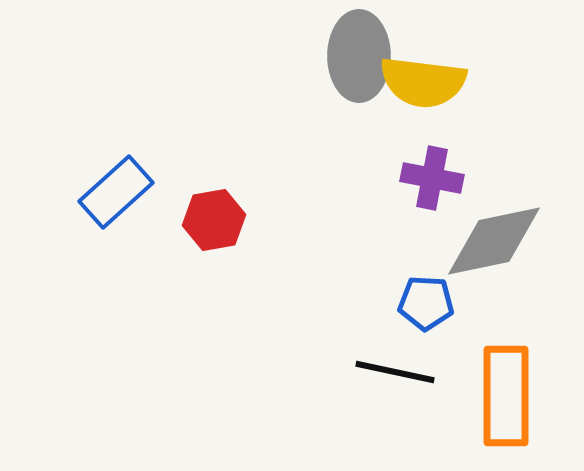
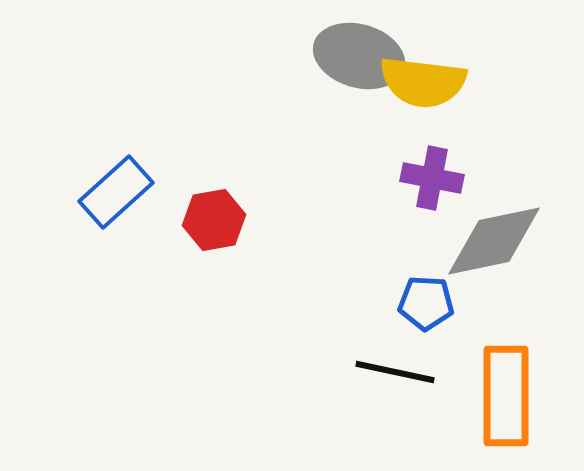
gray ellipse: rotated 74 degrees counterclockwise
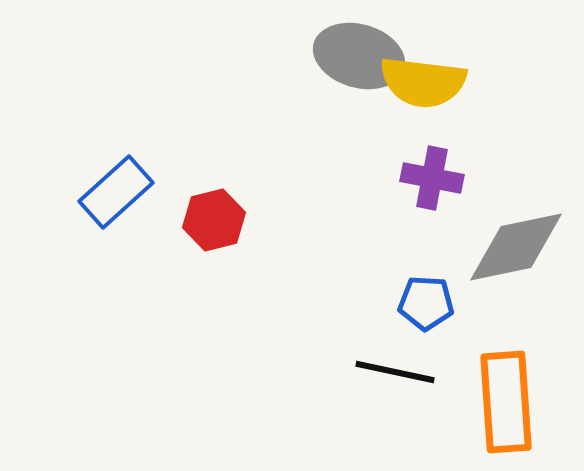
red hexagon: rotated 4 degrees counterclockwise
gray diamond: moved 22 px right, 6 px down
orange rectangle: moved 6 px down; rotated 4 degrees counterclockwise
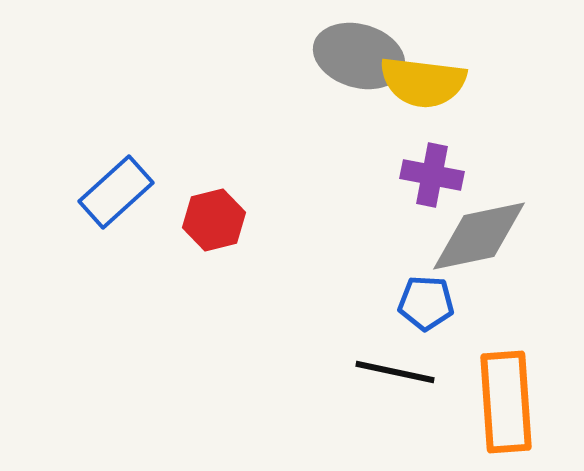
purple cross: moved 3 px up
gray diamond: moved 37 px left, 11 px up
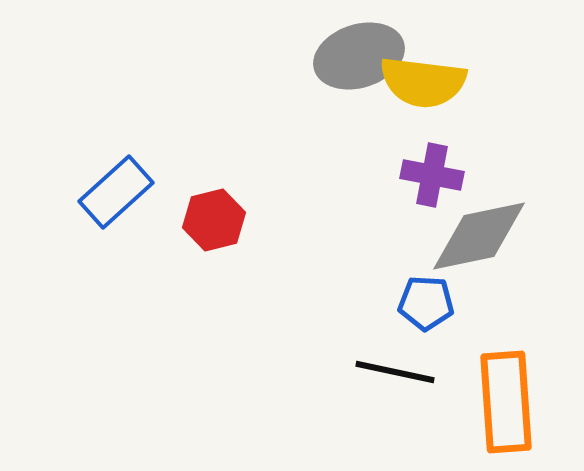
gray ellipse: rotated 34 degrees counterclockwise
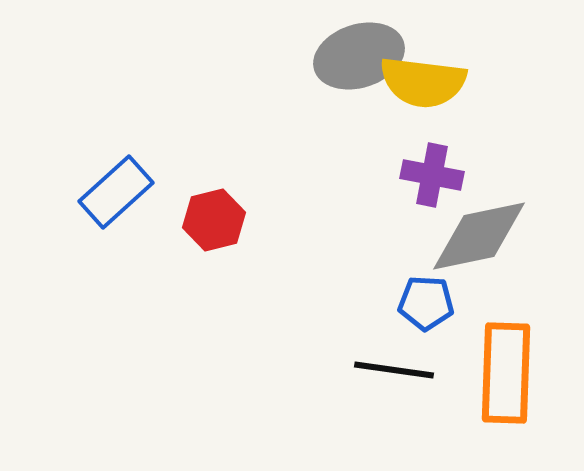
black line: moved 1 px left, 2 px up; rotated 4 degrees counterclockwise
orange rectangle: moved 29 px up; rotated 6 degrees clockwise
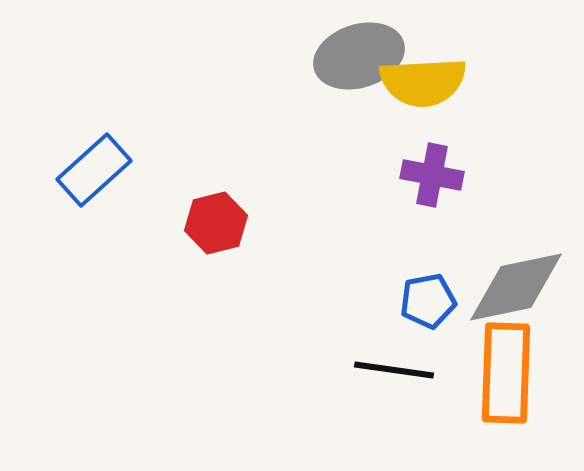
yellow semicircle: rotated 10 degrees counterclockwise
blue rectangle: moved 22 px left, 22 px up
red hexagon: moved 2 px right, 3 px down
gray diamond: moved 37 px right, 51 px down
blue pentagon: moved 2 px right, 2 px up; rotated 14 degrees counterclockwise
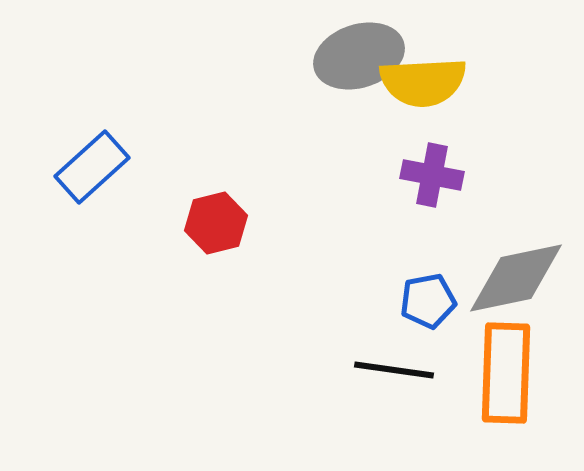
blue rectangle: moved 2 px left, 3 px up
gray diamond: moved 9 px up
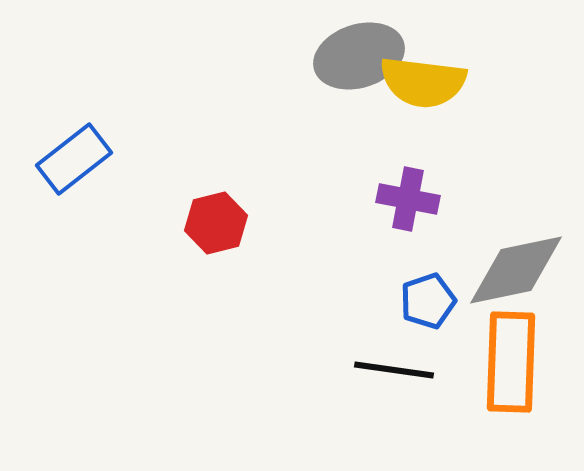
yellow semicircle: rotated 10 degrees clockwise
blue rectangle: moved 18 px left, 8 px up; rotated 4 degrees clockwise
purple cross: moved 24 px left, 24 px down
gray diamond: moved 8 px up
blue pentagon: rotated 8 degrees counterclockwise
orange rectangle: moved 5 px right, 11 px up
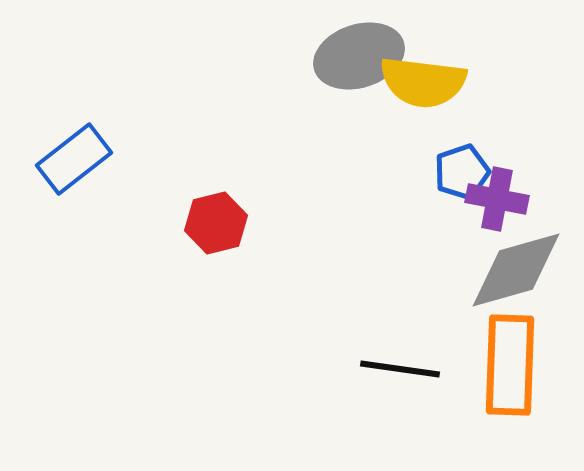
purple cross: moved 89 px right
gray diamond: rotated 4 degrees counterclockwise
blue pentagon: moved 34 px right, 129 px up
orange rectangle: moved 1 px left, 3 px down
black line: moved 6 px right, 1 px up
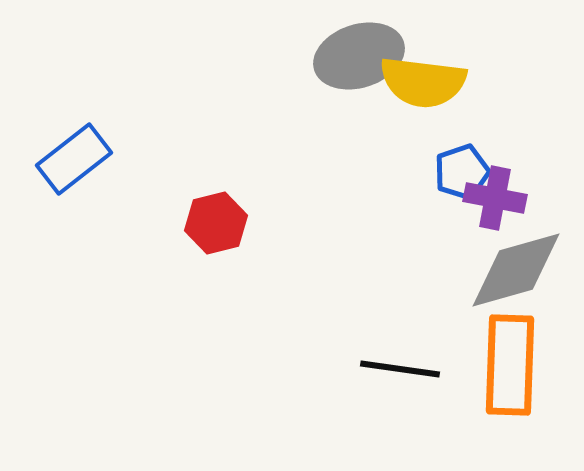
purple cross: moved 2 px left, 1 px up
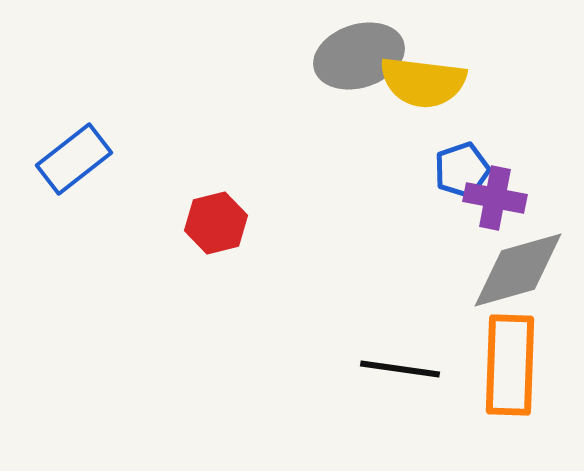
blue pentagon: moved 2 px up
gray diamond: moved 2 px right
